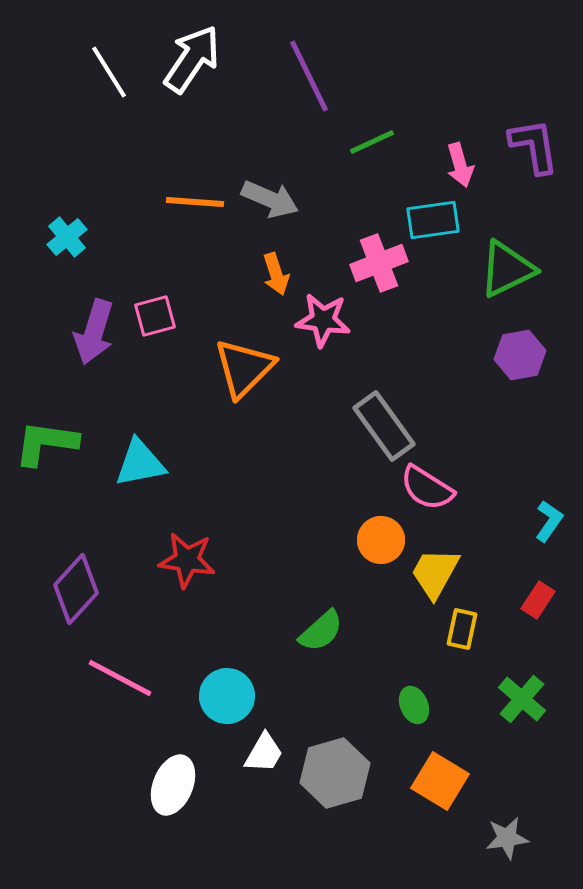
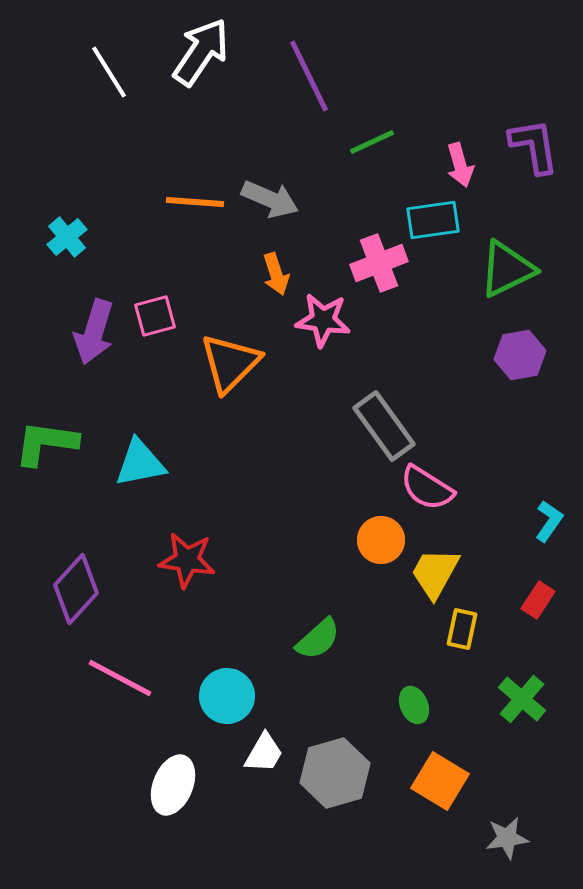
white arrow: moved 9 px right, 7 px up
orange triangle: moved 14 px left, 5 px up
green semicircle: moved 3 px left, 8 px down
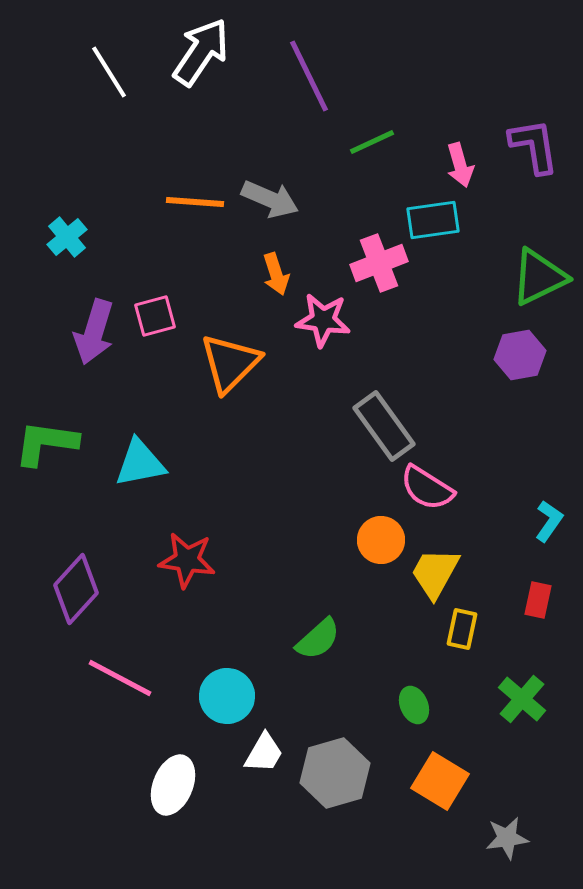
green triangle: moved 32 px right, 8 px down
red rectangle: rotated 21 degrees counterclockwise
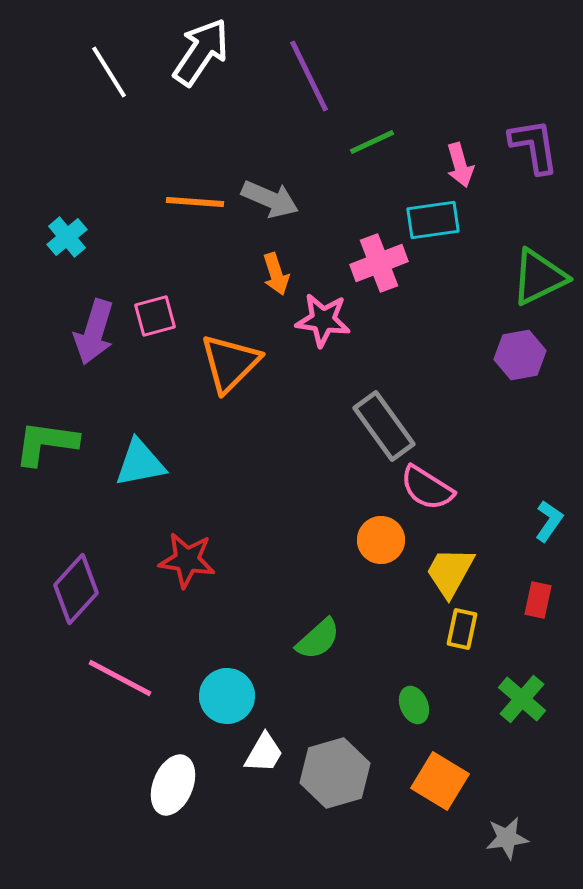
yellow trapezoid: moved 15 px right, 1 px up
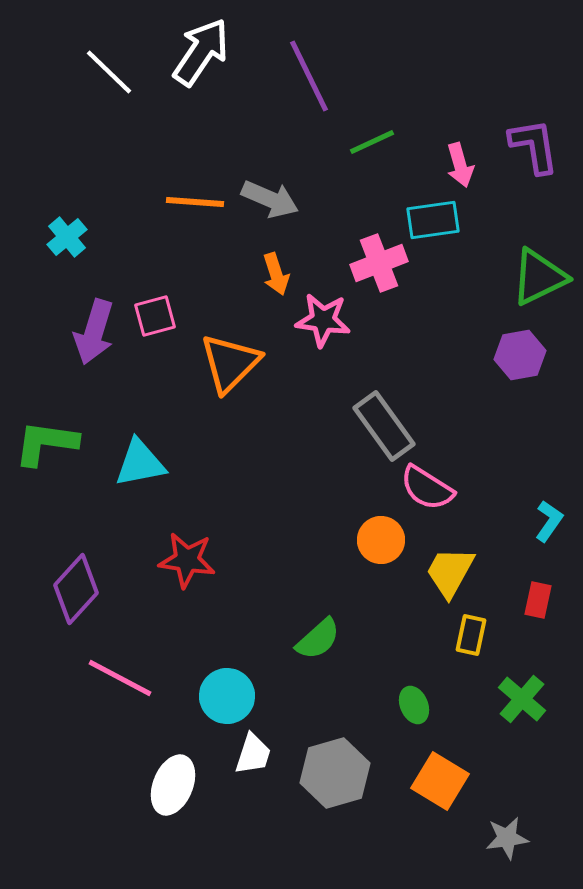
white line: rotated 14 degrees counterclockwise
yellow rectangle: moved 9 px right, 6 px down
white trapezoid: moved 11 px left, 1 px down; rotated 12 degrees counterclockwise
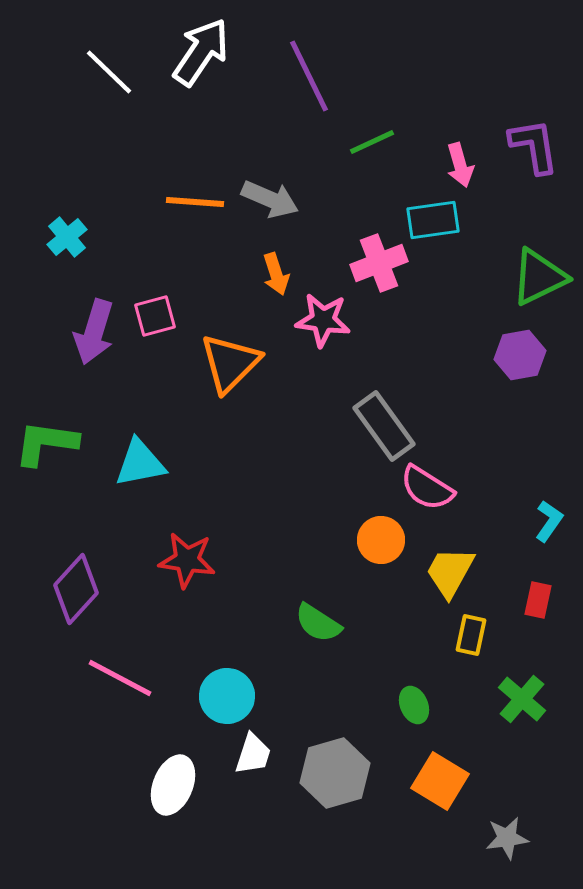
green semicircle: moved 16 px up; rotated 75 degrees clockwise
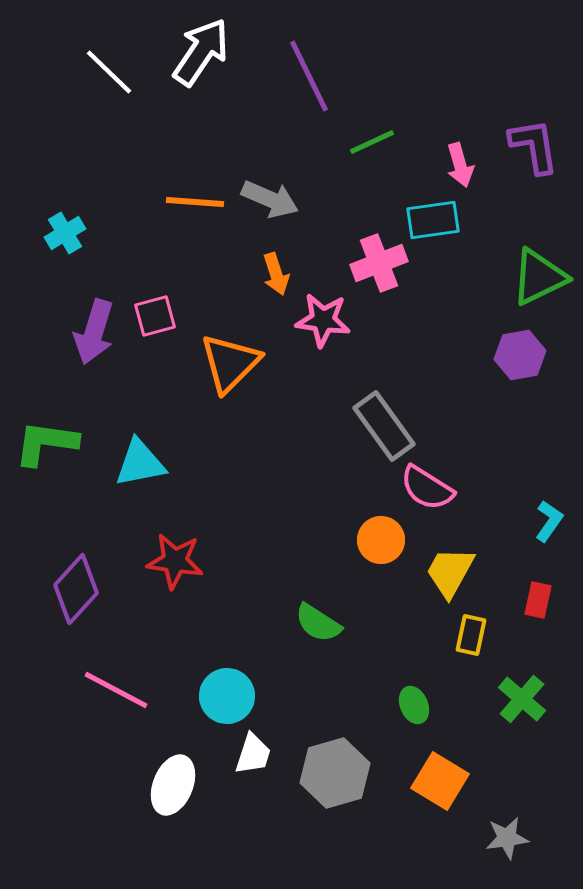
cyan cross: moved 2 px left, 4 px up; rotated 9 degrees clockwise
red star: moved 12 px left, 1 px down
pink line: moved 4 px left, 12 px down
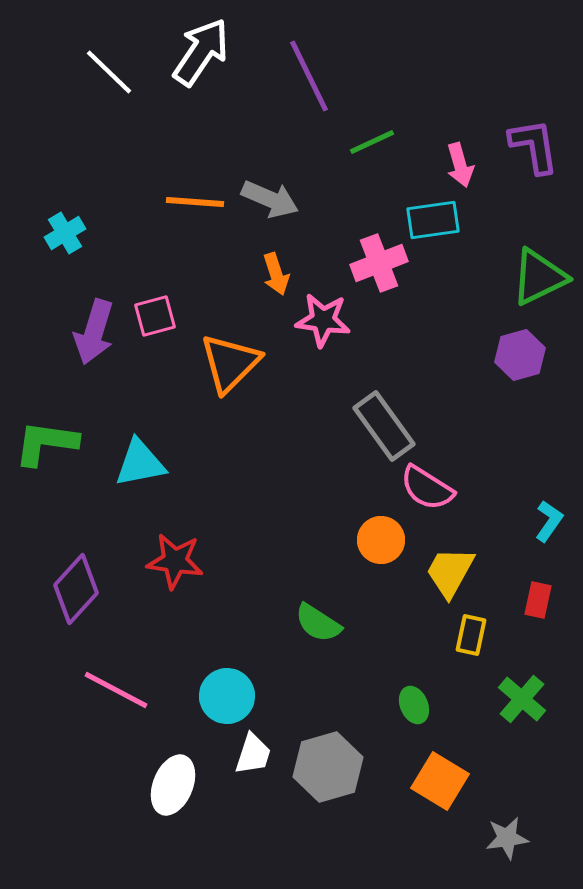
purple hexagon: rotated 6 degrees counterclockwise
gray hexagon: moved 7 px left, 6 px up
